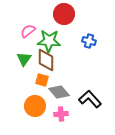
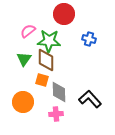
blue cross: moved 2 px up
gray diamond: rotated 40 degrees clockwise
orange circle: moved 12 px left, 4 px up
pink cross: moved 5 px left
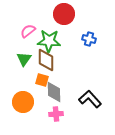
gray diamond: moved 5 px left
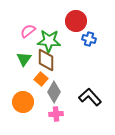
red circle: moved 12 px right, 7 px down
orange square: moved 1 px left, 1 px up; rotated 24 degrees clockwise
gray diamond: rotated 30 degrees clockwise
black L-shape: moved 2 px up
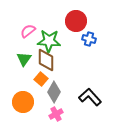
pink cross: rotated 24 degrees counterclockwise
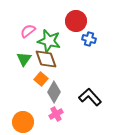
green star: rotated 10 degrees clockwise
brown diamond: moved 1 px up; rotated 20 degrees counterclockwise
orange circle: moved 20 px down
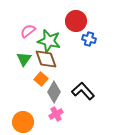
black L-shape: moved 7 px left, 6 px up
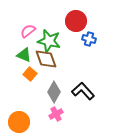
green triangle: moved 4 px up; rotated 42 degrees counterclockwise
orange square: moved 11 px left, 5 px up
orange circle: moved 4 px left
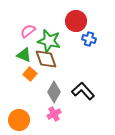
pink cross: moved 2 px left
orange circle: moved 2 px up
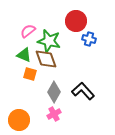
orange square: rotated 24 degrees counterclockwise
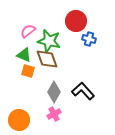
brown diamond: moved 1 px right
orange square: moved 2 px left, 3 px up
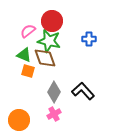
red circle: moved 24 px left
blue cross: rotated 16 degrees counterclockwise
brown diamond: moved 2 px left, 1 px up
